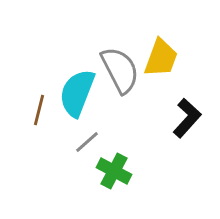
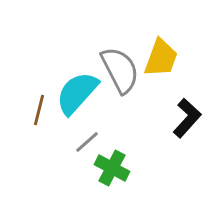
cyan semicircle: rotated 21 degrees clockwise
green cross: moved 2 px left, 3 px up
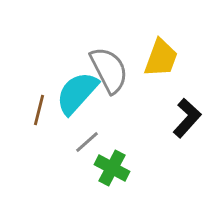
gray semicircle: moved 11 px left
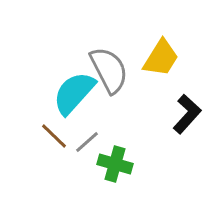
yellow trapezoid: rotated 12 degrees clockwise
cyan semicircle: moved 3 px left
brown line: moved 15 px right, 26 px down; rotated 60 degrees counterclockwise
black L-shape: moved 4 px up
green cross: moved 3 px right, 4 px up; rotated 12 degrees counterclockwise
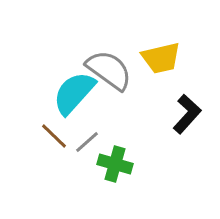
yellow trapezoid: rotated 45 degrees clockwise
gray semicircle: rotated 27 degrees counterclockwise
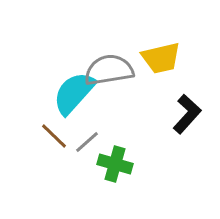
gray semicircle: rotated 45 degrees counterclockwise
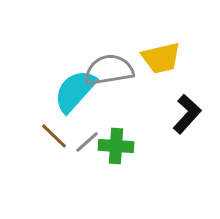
cyan semicircle: moved 1 px right, 2 px up
green cross: moved 1 px right, 18 px up; rotated 12 degrees counterclockwise
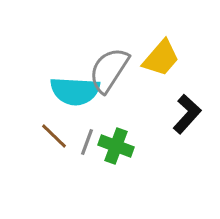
yellow trapezoid: rotated 36 degrees counterclockwise
gray semicircle: rotated 48 degrees counterclockwise
cyan semicircle: rotated 129 degrees counterclockwise
gray line: rotated 28 degrees counterclockwise
green cross: rotated 16 degrees clockwise
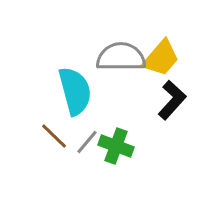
gray semicircle: moved 12 px right, 13 px up; rotated 57 degrees clockwise
cyan semicircle: rotated 108 degrees counterclockwise
black L-shape: moved 15 px left, 14 px up
gray line: rotated 20 degrees clockwise
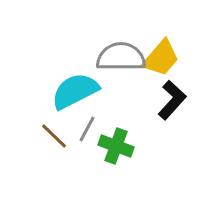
cyan semicircle: rotated 102 degrees counterclockwise
gray line: moved 13 px up; rotated 12 degrees counterclockwise
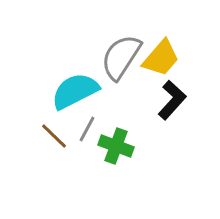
gray semicircle: rotated 57 degrees counterclockwise
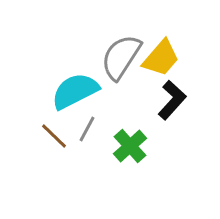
green cross: moved 14 px right; rotated 28 degrees clockwise
